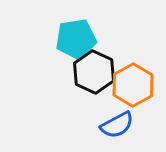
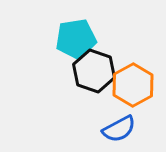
black hexagon: moved 1 px up; rotated 6 degrees counterclockwise
blue semicircle: moved 2 px right, 4 px down
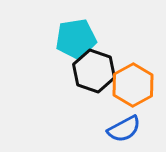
blue semicircle: moved 5 px right
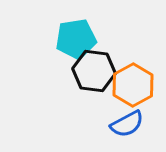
black hexagon: rotated 12 degrees counterclockwise
blue semicircle: moved 3 px right, 5 px up
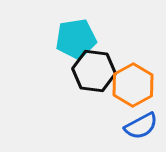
blue semicircle: moved 14 px right, 2 px down
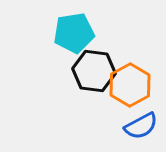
cyan pentagon: moved 2 px left, 6 px up
orange hexagon: moved 3 px left
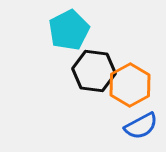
cyan pentagon: moved 5 px left, 3 px up; rotated 18 degrees counterclockwise
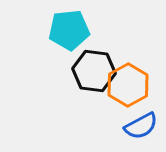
cyan pentagon: rotated 21 degrees clockwise
orange hexagon: moved 2 px left
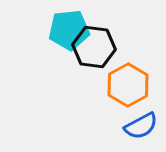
black hexagon: moved 24 px up
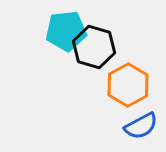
cyan pentagon: moved 3 px left, 1 px down
black hexagon: rotated 9 degrees clockwise
